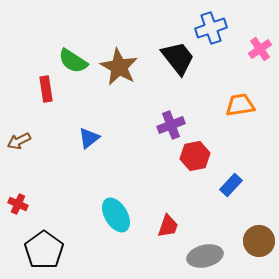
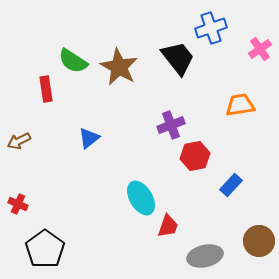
cyan ellipse: moved 25 px right, 17 px up
black pentagon: moved 1 px right, 1 px up
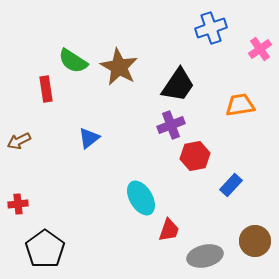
black trapezoid: moved 27 px down; rotated 72 degrees clockwise
red cross: rotated 30 degrees counterclockwise
red trapezoid: moved 1 px right, 4 px down
brown circle: moved 4 px left
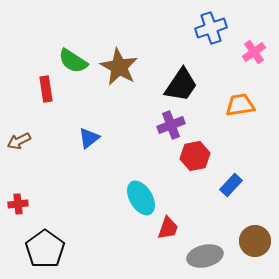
pink cross: moved 6 px left, 3 px down
black trapezoid: moved 3 px right
red trapezoid: moved 1 px left, 2 px up
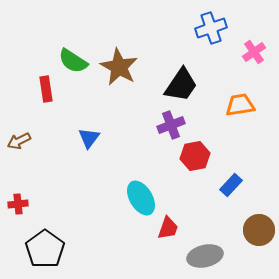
blue triangle: rotated 15 degrees counterclockwise
brown circle: moved 4 px right, 11 px up
